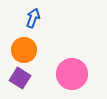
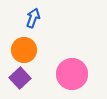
purple square: rotated 15 degrees clockwise
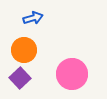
blue arrow: rotated 54 degrees clockwise
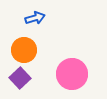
blue arrow: moved 2 px right
